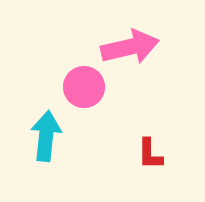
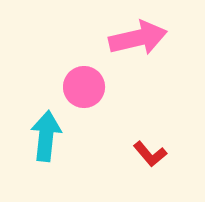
pink arrow: moved 8 px right, 9 px up
red L-shape: rotated 40 degrees counterclockwise
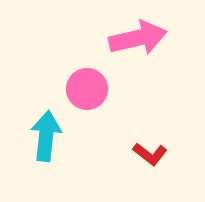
pink circle: moved 3 px right, 2 px down
red L-shape: rotated 12 degrees counterclockwise
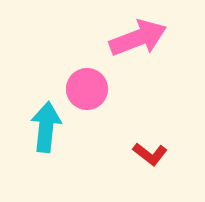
pink arrow: rotated 8 degrees counterclockwise
cyan arrow: moved 9 px up
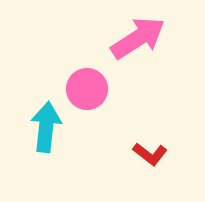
pink arrow: rotated 12 degrees counterclockwise
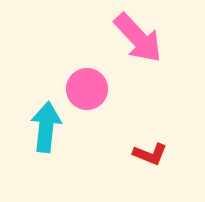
pink arrow: rotated 80 degrees clockwise
red L-shape: rotated 16 degrees counterclockwise
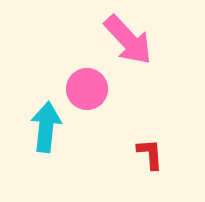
pink arrow: moved 10 px left, 2 px down
red L-shape: rotated 116 degrees counterclockwise
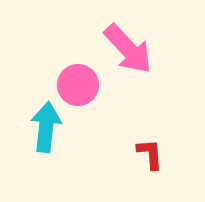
pink arrow: moved 9 px down
pink circle: moved 9 px left, 4 px up
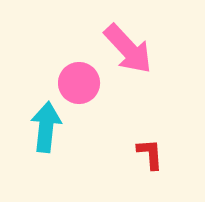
pink circle: moved 1 px right, 2 px up
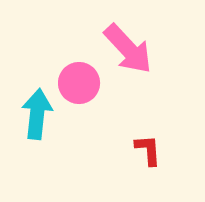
cyan arrow: moved 9 px left, 13 px up
red L-shape: moved 2 px left, 4 px up
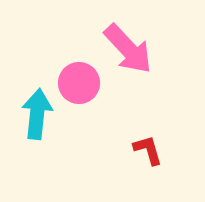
red L-shape: rotated 12 degrees counterclockwise
